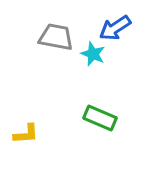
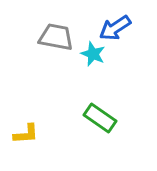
green rectangle: rotated 12 degrees clockwise
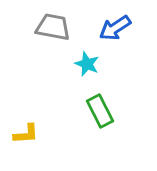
gray trapezoid: moved 3 px left, 10 px up
cyan star: moved 6 px left, 10 px down
green rectangle: moved 7 px up; rotated 28 degrees clockwise
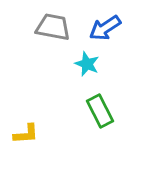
blue arrow: moved 10 px left
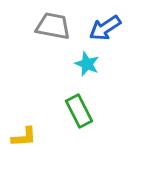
gray trapezoid: moved 1 px up
green rectangle: moved 21 px left
yellow L-shape: moved 2 px left, 3 px down
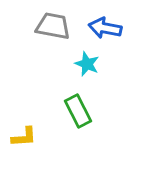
blue arrow: rotated 44 degrees clockwise
green rectangle: moved 1 px left
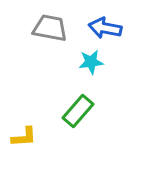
gray trapezoid: moved 3 px left, 2 px down
cyan star: moved 4 px right, 2 px up; rotated 30 degrees counterclockwise
green rectangle: rotated 68 degrees clockwise
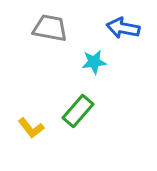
blue arrow: moved 18 px right
cyan star: moved 3 px right
yellow L-shape: moved 7 px right, 9 px up; rotated 56 degrees clockwise
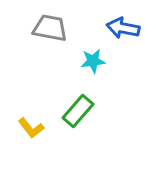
cyan star: moved 1 px left, 1 px up
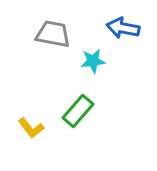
gray trapezoid: moved 3 px right, 6 px down
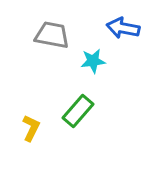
gray trapezoid: moved 1 px left, 1 px down
yellow L-shape: rotated 116 degrees counterclockwise
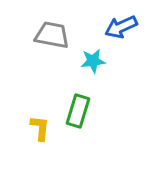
blue arrow: moved 2 px left, 1 px up; rotated 36 degrees counterclockwise
green rectangle: rotated 24 degrees counterclockwise
yellow L-shape: moved 9 px right; rotated 20 degrees counterclockwise
